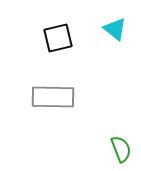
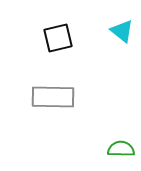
cyan triangle: moved 7 px right, 2 px down
green semicircle: rotated 68 degrees counterclockwise
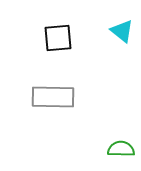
black square: rotated 8 degrees clockwise
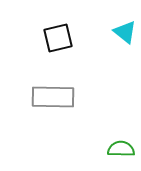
cyan triangle: moved 3 px right, 1 px down
black square: rotated 8 degrees counterclockwise
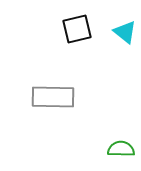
black square: moved 19 px right, 9 px up
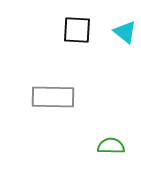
black square: moved 1 px down; rotated 16 degrees clockwise
green semicircle: moved 10 px left, 3 px up
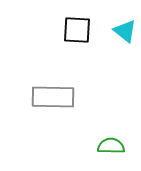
cyan triangle: moved 1 px up
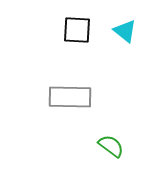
gray rectangle: moved 17 px right
green semicircle: rotated 36 degrees clockwise
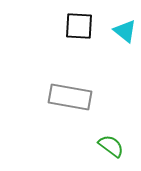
black square: moved 2 px right, 4 px up
gray rectangle: rotated 9 degrees clockwise
